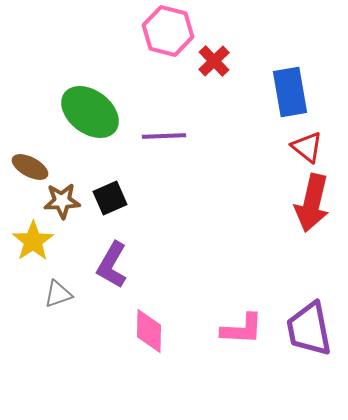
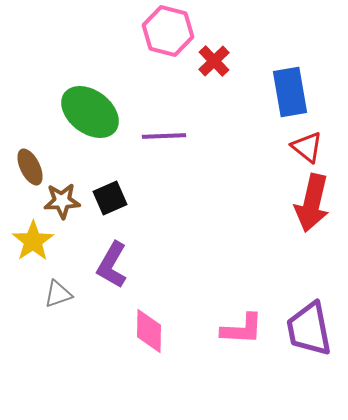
brown ellipse: rotated 36 degrees clockwise
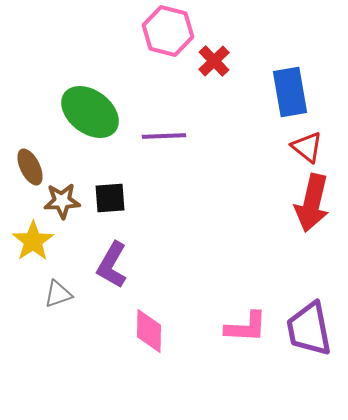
black square: rotated 20 degrees clockwise
pink L-shape: moved 4 px right, 2 px up
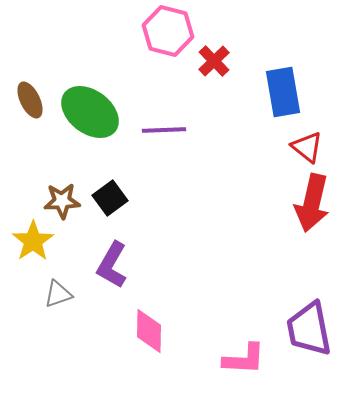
blue rectangle: moved 7 px left
purple line: moved 6 px up
brown ellipse: moved 67 px up
black square: rotated 32 degrees counterclockwise
pink L-shape: moved 2 px left, 32 px down
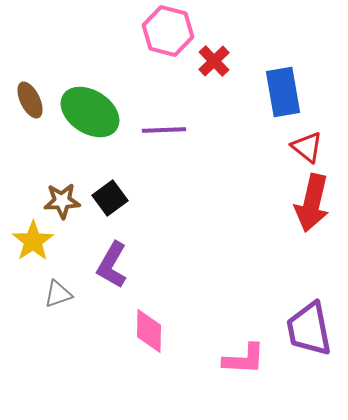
green ellipse: rotated 4 degrees counterclockwise
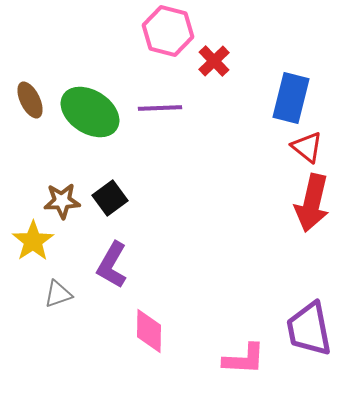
blue rectangle: moved 8 px right, 6 px down; rotated 24 degrees clockwise
purple line: moved 4 px left, 22 px up
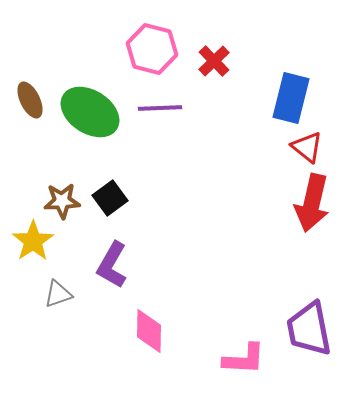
pink hexagon: moved 16 px left, 18 px down
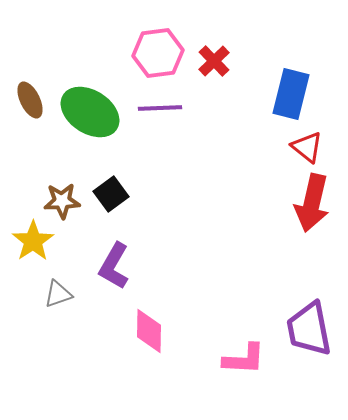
pink hexagon: moved 6 px right, 4 px down; rotated 21 degrees counterclockwise
blue rectangle: moved 4 px up
black square: moved 1 px right, 4 px up
purple L-shape: moved 2 px right, 1 px down
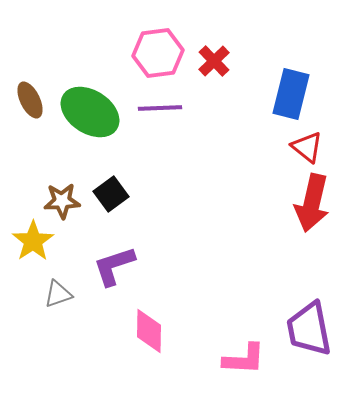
purple L-shape: rotated 42 degrees clockwise
